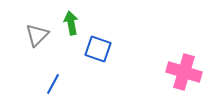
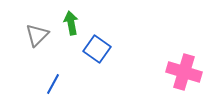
blue square: moved 1 px left; rotated 16 degrees clockwise
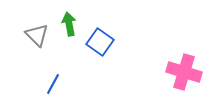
green arrow: moved 2 px left, 1 px down
gray triangle: rotated 30 degrees counterclockwise
blue square: moved 3 px right, 7 px up
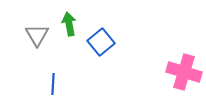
gray triangle: rotated 15 degrees clockwise
blue square: moved 1 px right; rotated 16 degrees clockwise
blue line: rotated 25 degrees counterclockwise
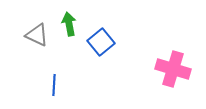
gray triangle: rotated 35 degrees counterclockwise
pink cross: moved 11 px left, 3 px up
blue line: moved 1 px right, 1 px down
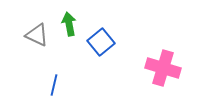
pink cross: moved 10 px left, 1 px up
blue line: rotated 10 degrees clockwise
